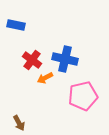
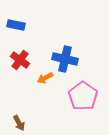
red cross: moved 12 px left
pink pentagon: rotated 24 degrees counterclockwise
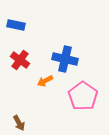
orange arrow: moved 3 px down
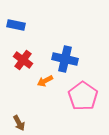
red cross: moved 3 px right
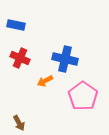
red cross: moved 3 px left, 2 px up; rotated 12 degrees counterclockwise
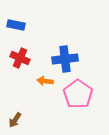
blue cross: rotated 20 degrees counterclockwise
orange arrow: rotated 35 degrees clockwise
pink pentagon: moved 5 px left, 2 px up
brown arrow: moved 4 px left, 3 px up; rotated 63 degrees clockwise
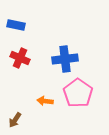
orange arrow: moved 20 px down
pink pentagon: moved 1 px up
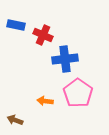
red cross: moved 23 px right, 23 px up
brown arrow: rotated 77 degrees clockwise
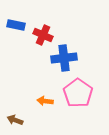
blue cross: moved 1 px left, 1 px up
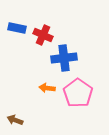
blue rectangle: moved 1 px right, 3 px down
orange arrow: moved 2 px right, 13 px up
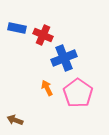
blue cross: rotated 15 degrees counterclockwise
orange arrow: rotated 56 degrees clockwise
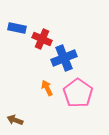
red cross: moved 1 px left, 4 px down
